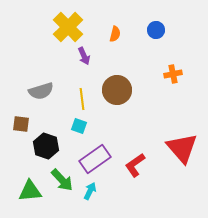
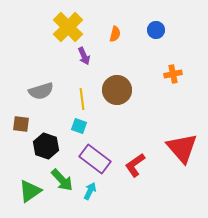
purple rectangle: rotated 72 degrees clockwise
green triangle: rotated 30 degrees counterclockwise
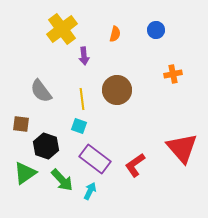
yellow cross: moved 6 px left, 2 px down; rotated 8 degrees clockwise
purple arrow: rotated 18 degrees clockwise
gray semicircle: rotated 70 degrees clockwise
green triangle: moved 5 px left, 18 px up
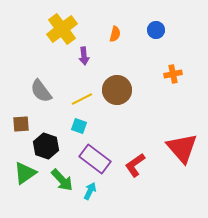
yellow line: rotated 70 degrees clockwise
brown square: rotated 12 degrees counterclockwise
